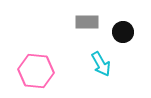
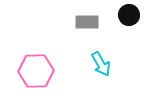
black circle: moved 6 px right, 17 px up
pink hexagon: rotated 8 degrees counterclockwise
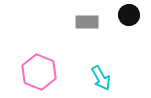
cyan arrow: moved 14 px down
pink hexagon: moved 3 px right, 1 px down; rotated 24 degrees clockwise
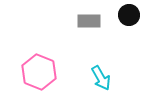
gray rectangle: moved 2 px right, 1 px up
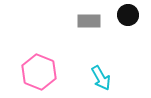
black circle: moved 1 px left
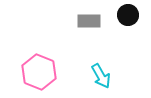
cyan arrow: moved 2 px up
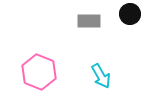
black circle: moved 2 px right, 1 px up
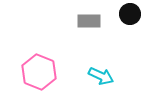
cyan arrow: rotated 35 degrees counterclockwise
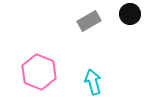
gray rectangle: rotated 30 degrees counterclockwise
cyan arrow: moved 8 px left, 6 px down; rotated 130 degrees counterclockwise
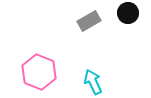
black circle: moved 2 px left, 1 px up
cyan arrow: rotated 10 degrees counterclockwise
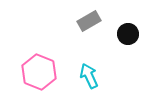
black circle: moved 21 px down
cyan arrow: moved 4 px left, 6 px up
